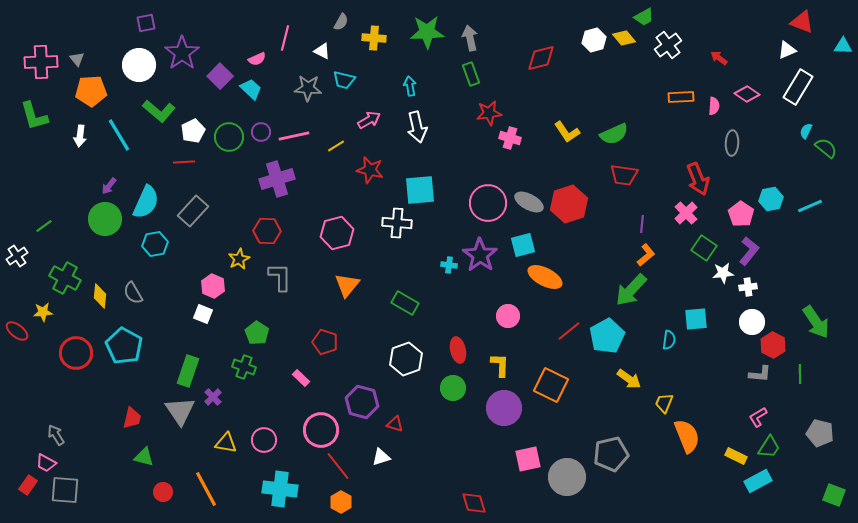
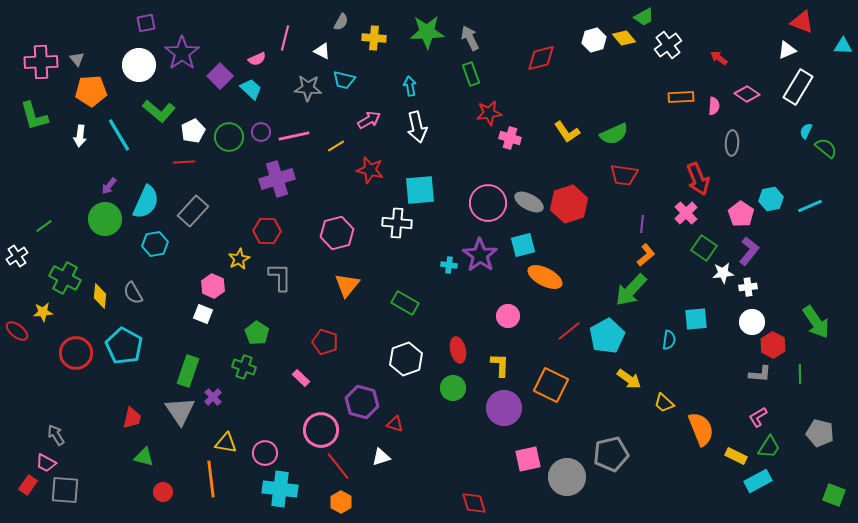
gray arrow at (470, 38): rotated 15 degrees counterclockwise
yellow trapezoid at (664, 403): rotated 70 degrees counterclockwise
orange semicircle at (687, 436): moved 14 px right, 7 px up
pink circle at (264, 440): moved 1 px right, 13 px down
orange line at (206, 489): moved 5 px right, 10 px up; rotated 21 degrees clockwise
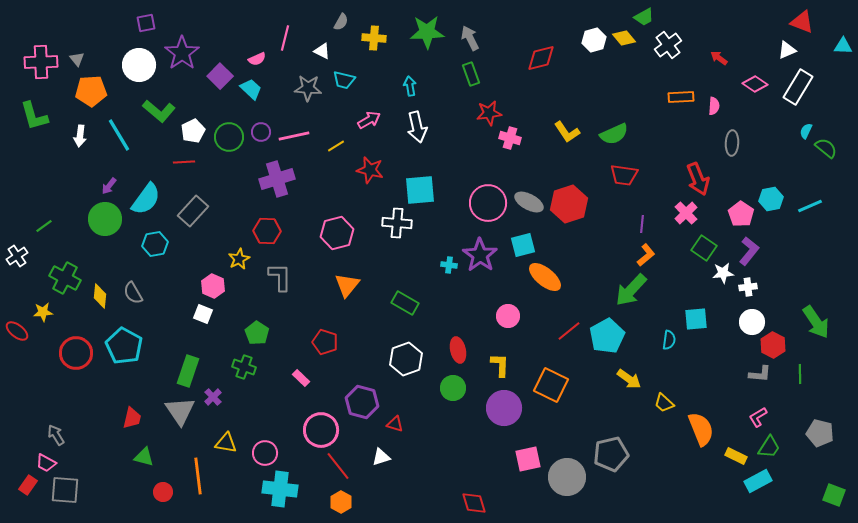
pink diamond at (747, 94): moved 8 px right, 10 px up
cyan semicircle at (146, 202): moved 3 px up; rotated 12 degrees clockwise
orange ellipse at (545, 277): rotated 12 degrees clockwise
orange line at (211, 479): moved 13 px left, 3 px up
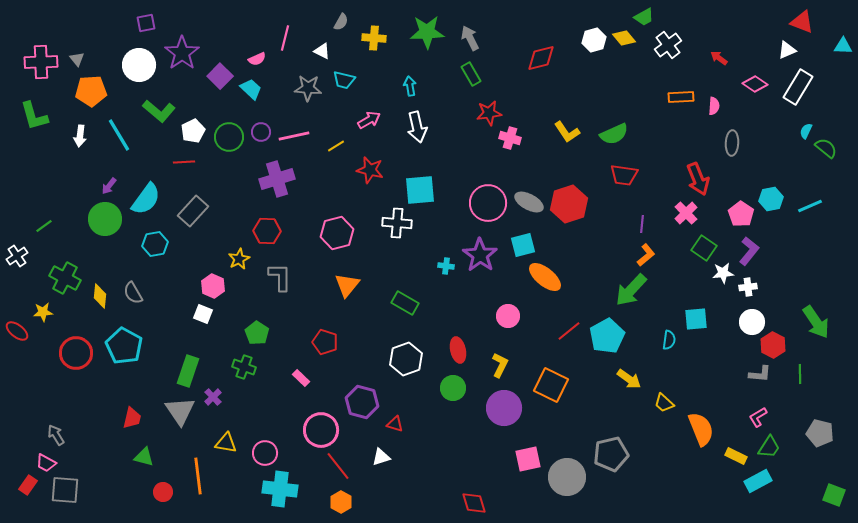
green rectangle at (471, 74): rotated 10 degrees counterclockwise
cyan cross at (449, 265): moved 3 px left, 1 px down
yellow L-shape at (500, 365): rotated 25 degrees clockwise
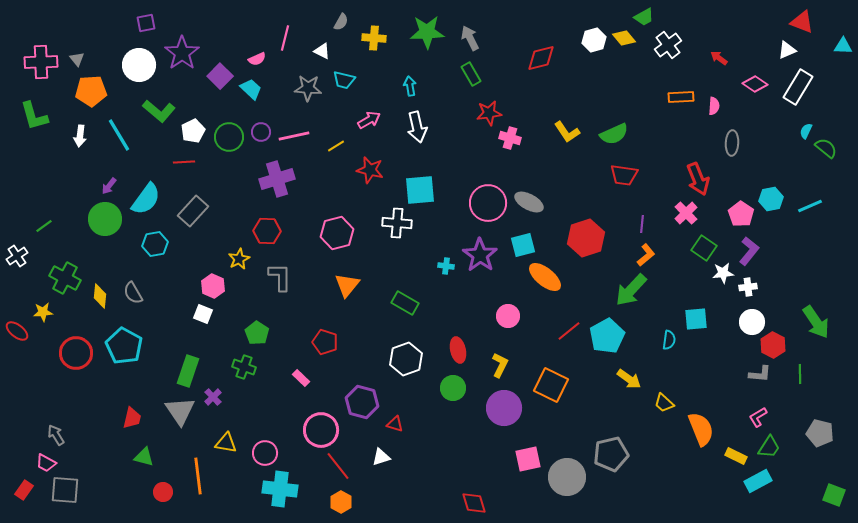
red hexagon at (569, 204): moved 17 px right, 34 px down
red rectangle at (28, 485): moved 4 px left, 5 px down
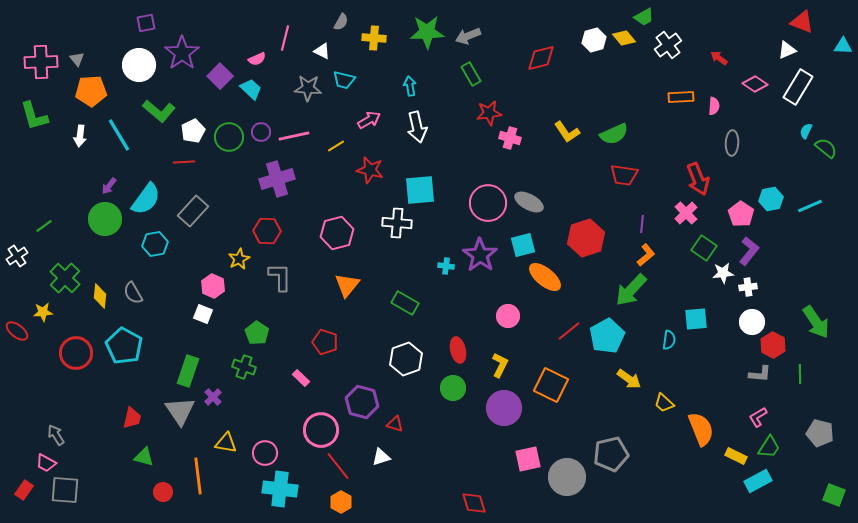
gray arrow at (470, 38): moved 2 px left, 2 px up; rotated 85 degrees counterclockwise
green cross at (65, 278): rotated 16 degrees clockwise
